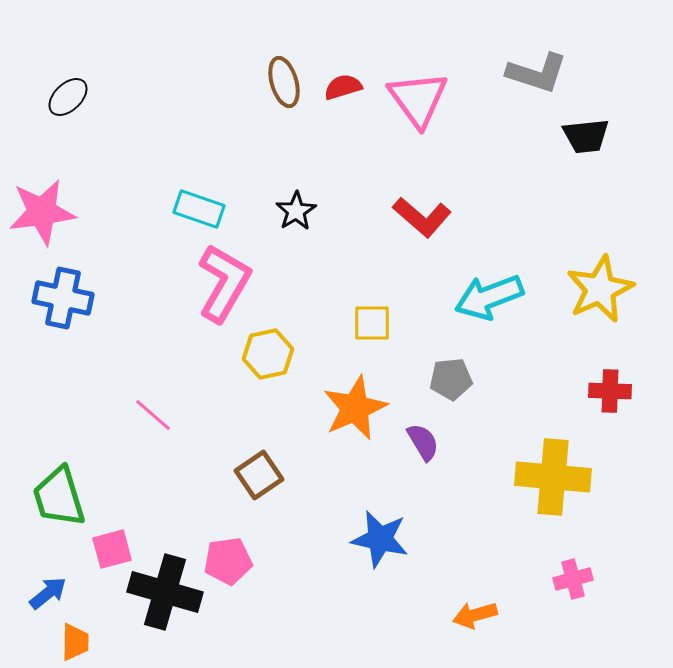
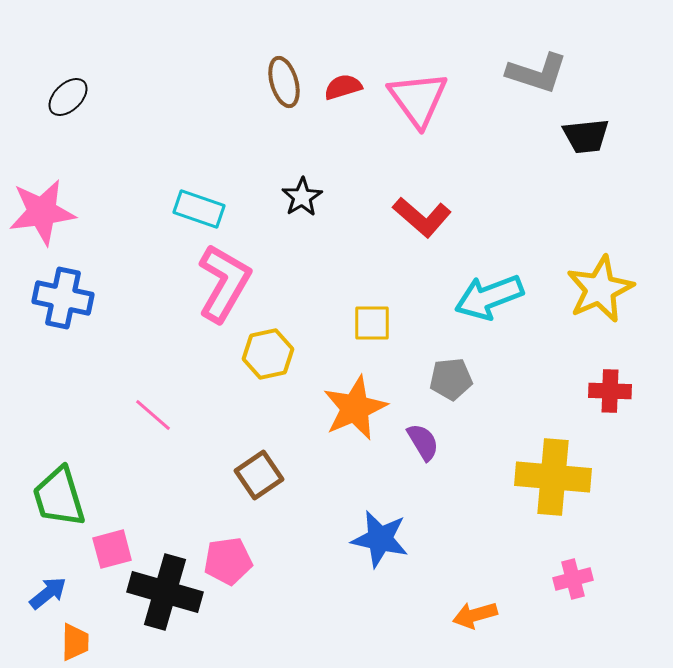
black star: moved 6 px right, 14 px up
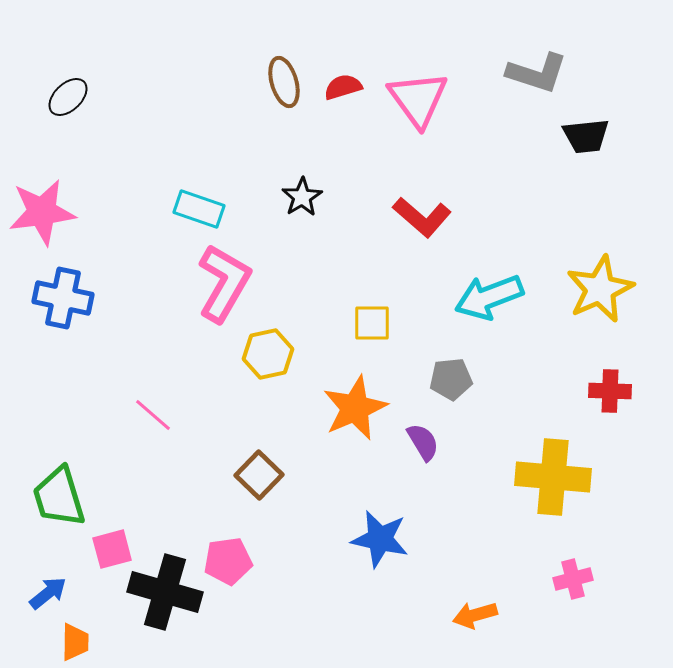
brown square: rotated 12 degrees counterclockwise
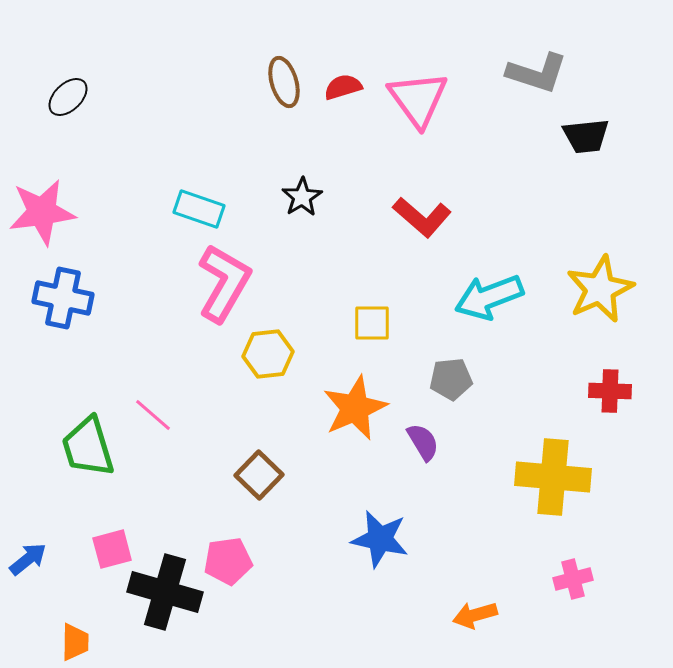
yellow hexagon: rotated 6 degrees clockwise
green trapezoid: moved 29 px right, 50 px up
blue arrow: moved 20 px left, 34 px up
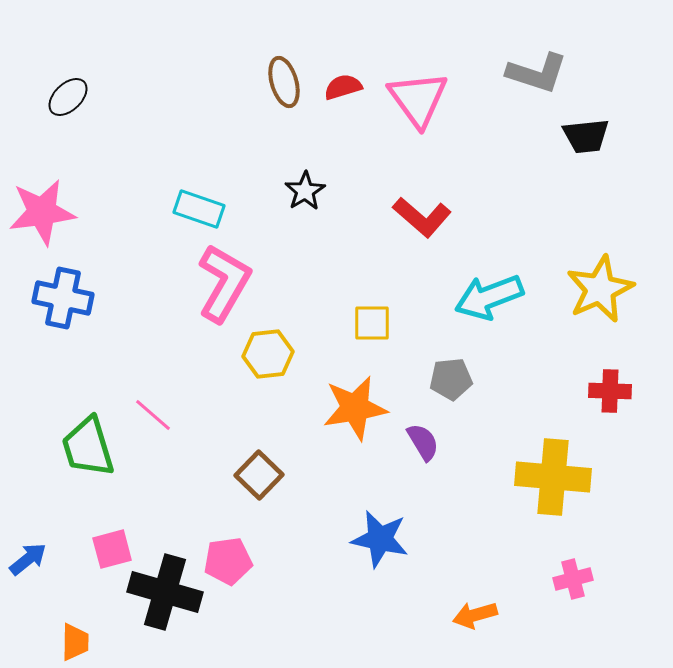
black star: moved 3 px right, 6 px up
orange star: rotated 14 degrees clockwise
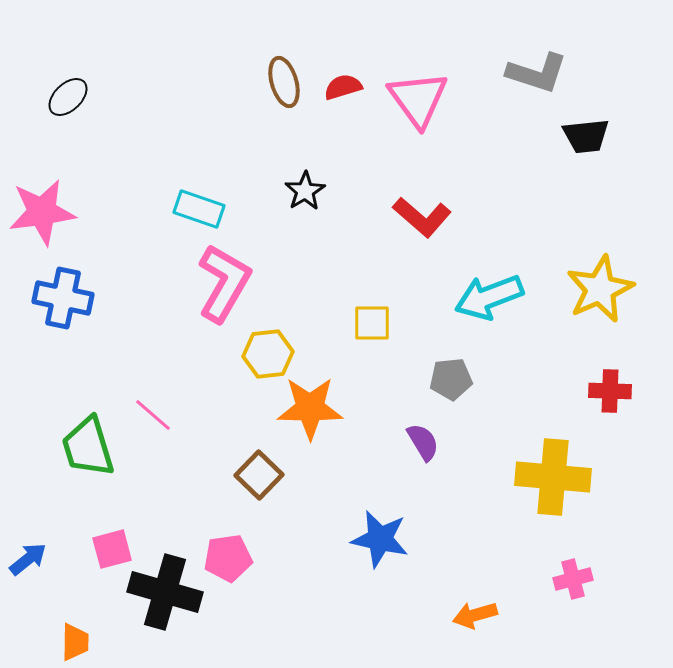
orange star: moved 45 px left; rotated 10 degrees clockwise
pink pentagon: moved 3 px up
